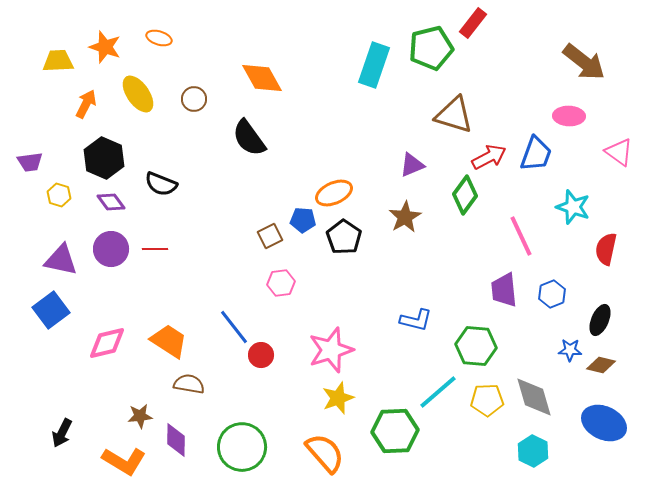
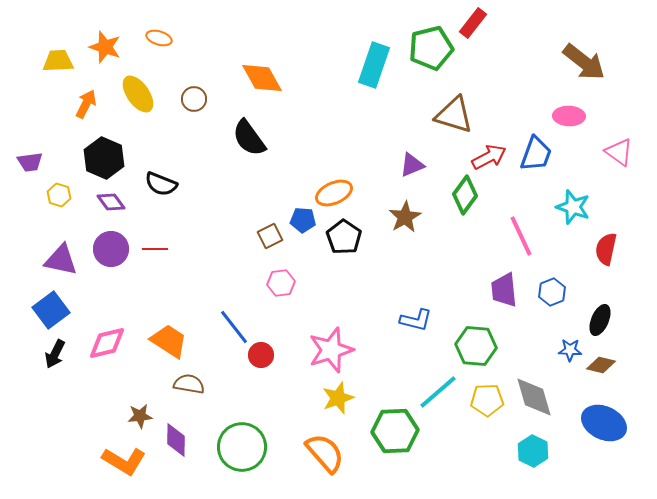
blue hexagon at (552, 294): moved 2 px up
black arrow at (62, 433): moved 7 px left, 79 px up
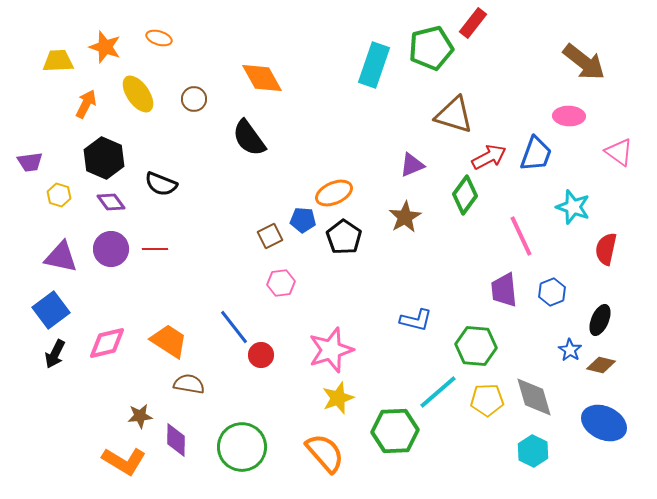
purple triangle at (61, 260): moved 3 px up
blue star at (570, 350): rotated 30 degrees clockwise
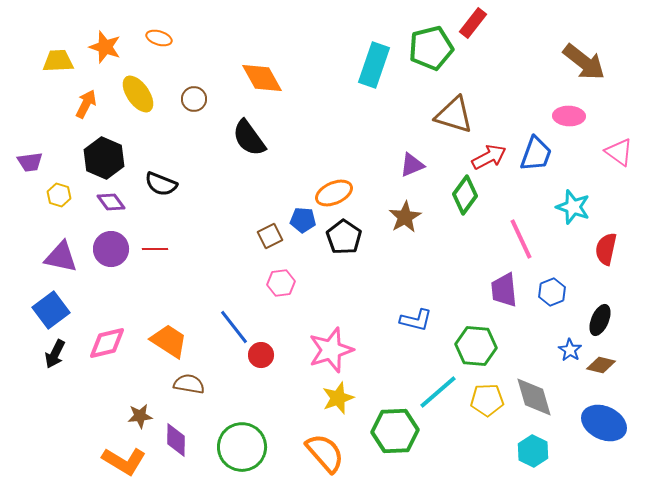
pink line at (521, 236): moved 3 px down
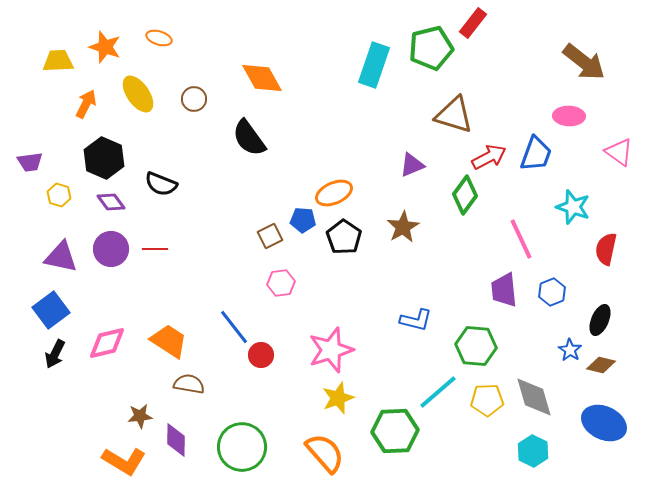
brown star at (405, 217): moved 2 px left, 10 px down
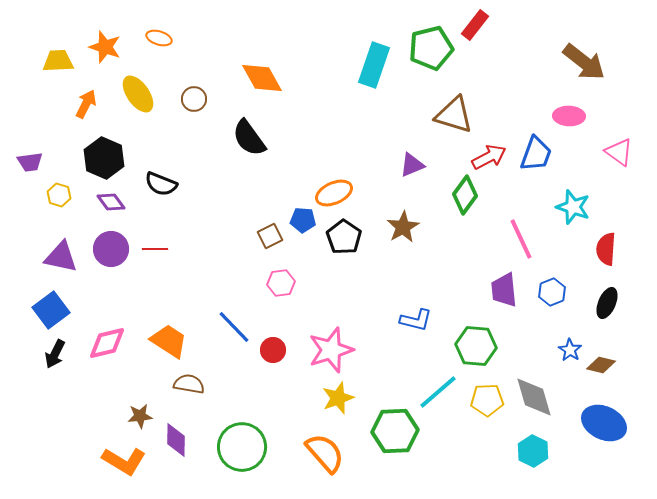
red rectangle at (473, 23): moved 2 px right, 2 px down
red semicircle at (606, 249): rotated 8 degrees counterclockwise
black ellipse at (600, 320): moved 7 px right, 17 px up
blue line at (234, 327): rotated 6 degrees counterclockwise
red circle at (261, 355): moved 12 px right, 5 px up
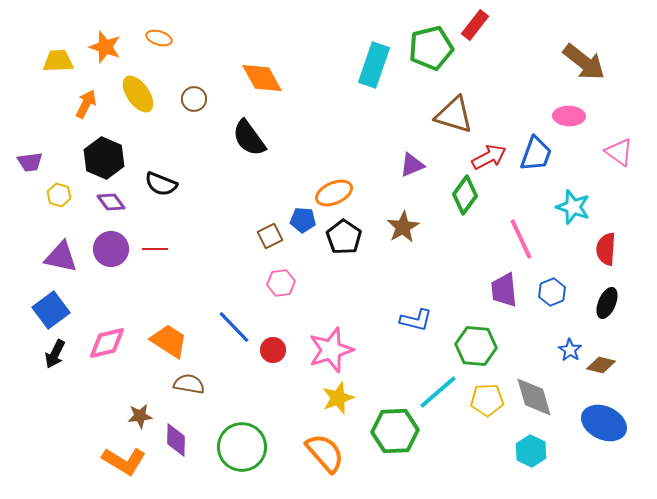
cyan hexagon at (533, 451): moved 2 px left
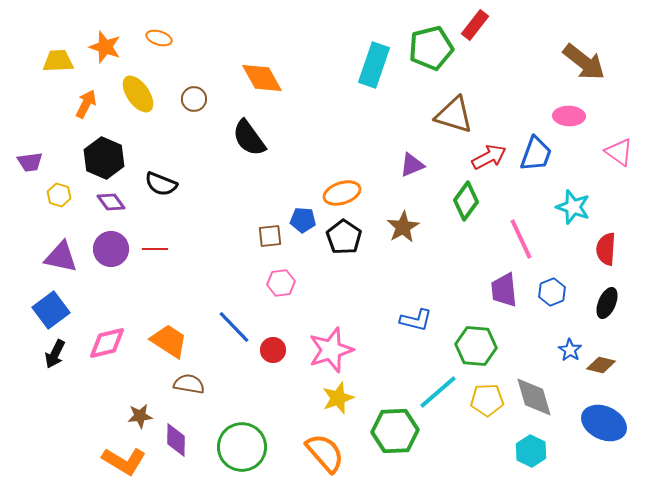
orange ellipse at (334, 193): moved 8 px right; rotated 6 degrees clockwise
green diamond at (465, 195): moved 1 px right, 6 px down
brown square at (270, 236): rotated 20 degrees clockwise
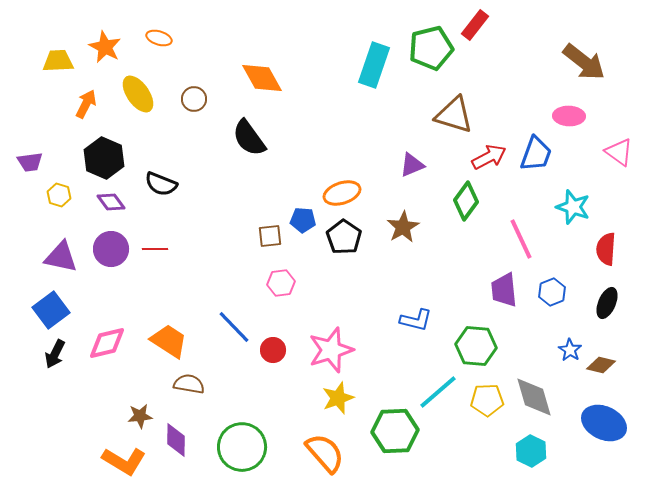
orange star at (105, 47): rotated 8 degrees clockwise
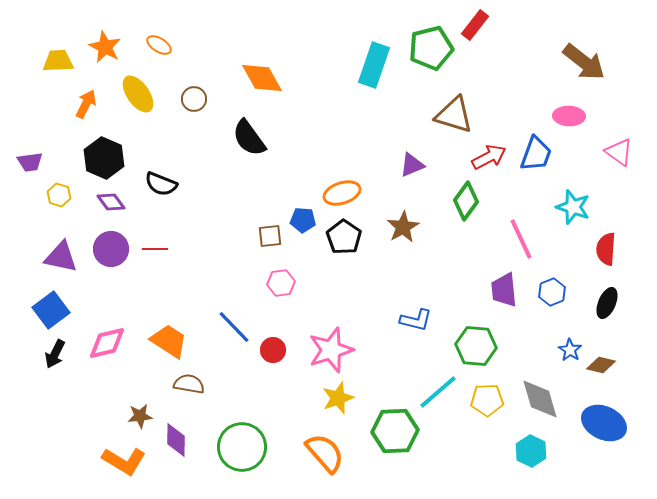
orange ellipse at (159, 38): moved 7 px down; rotated 15 degrees clockwise
gray diamond at (534, 397): moved 6 px right, 2 px down
